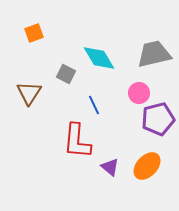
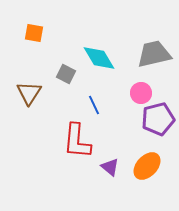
orange square: rotated 30 degrees clockwise
pink circle: moved 2 px right
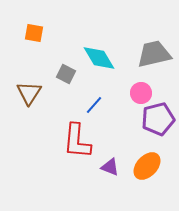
blue line: rotated 66 degrees clockwise
purple triangle: rotated 18 degrees counterclockwise
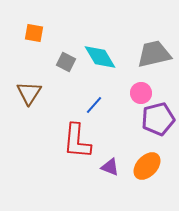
cyan diamond: moved 1 px right, 1 px up
gray square: moved 12 px up
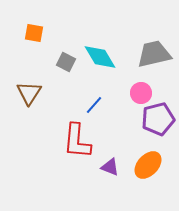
orange ellipse: moved 1 px right, 1 px up
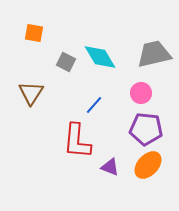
brown triangle: moved 2 px right
purple pentagon: moved 12 px left, 10 px down; rotated 20 degrees clockwise
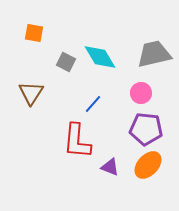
blue line: moved 1 px left, 1 px up
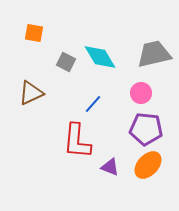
brown triangle: rotated 32 degrees clockwise
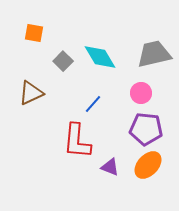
gray square: moved 3 px left, 1 px up; rotated 18 degrees clockwise
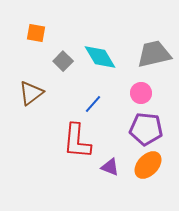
orange square: moved 2 px right
brown triangle: rotated 12 degrees counterclockwise
